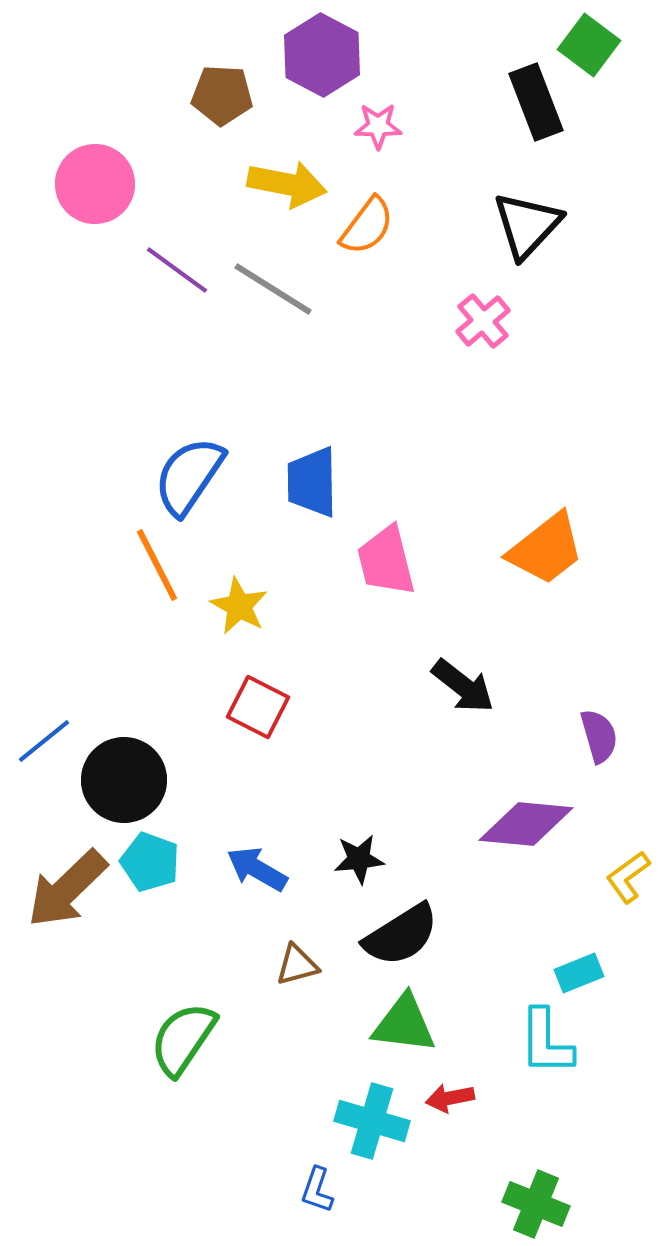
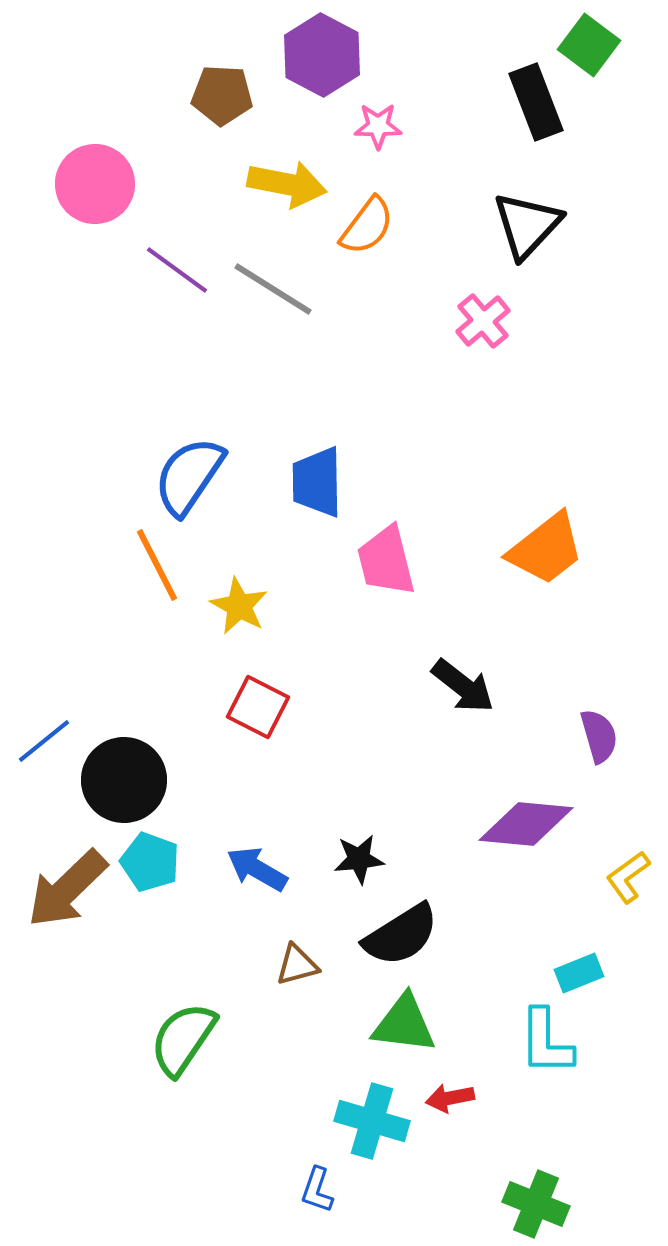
blue trapezoid: moved 5 px right
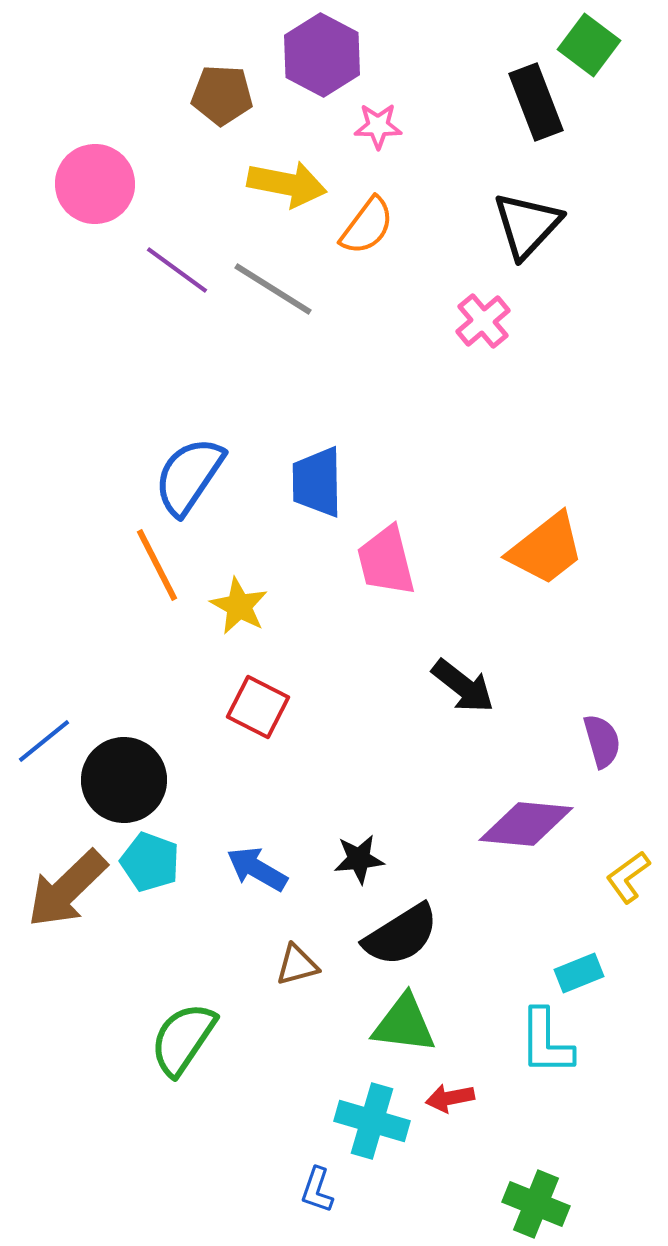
purple semicircle: moved 3 px right, 5 px down
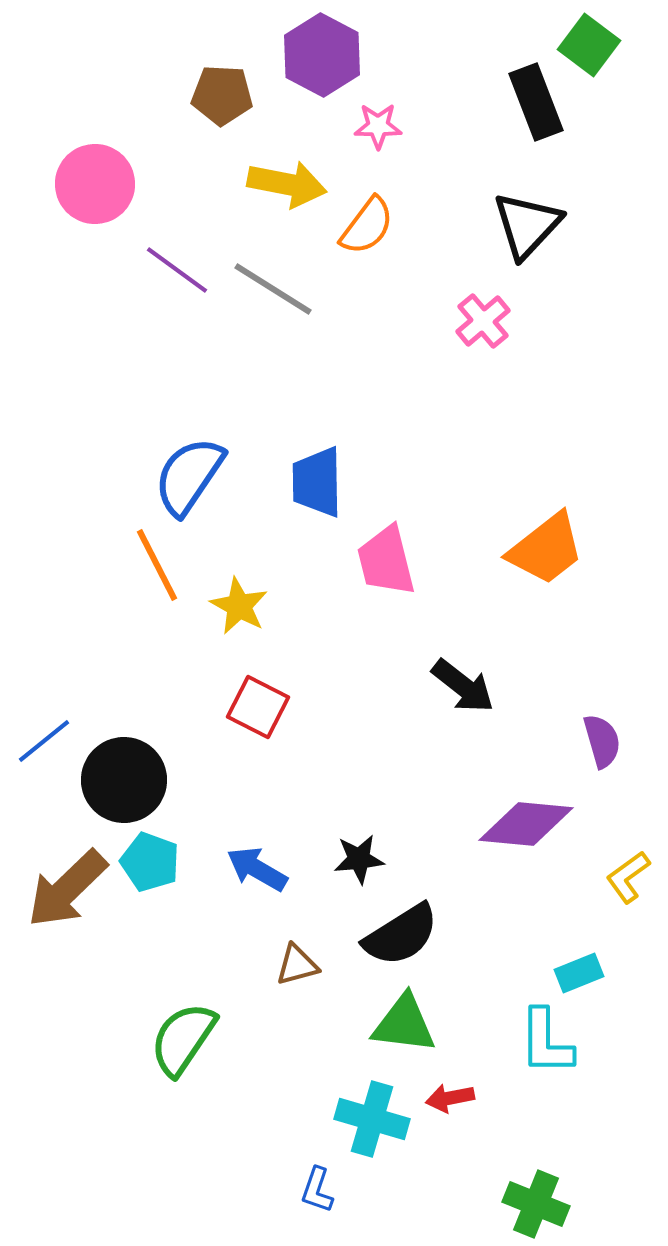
cyan cross: moved 2 px up
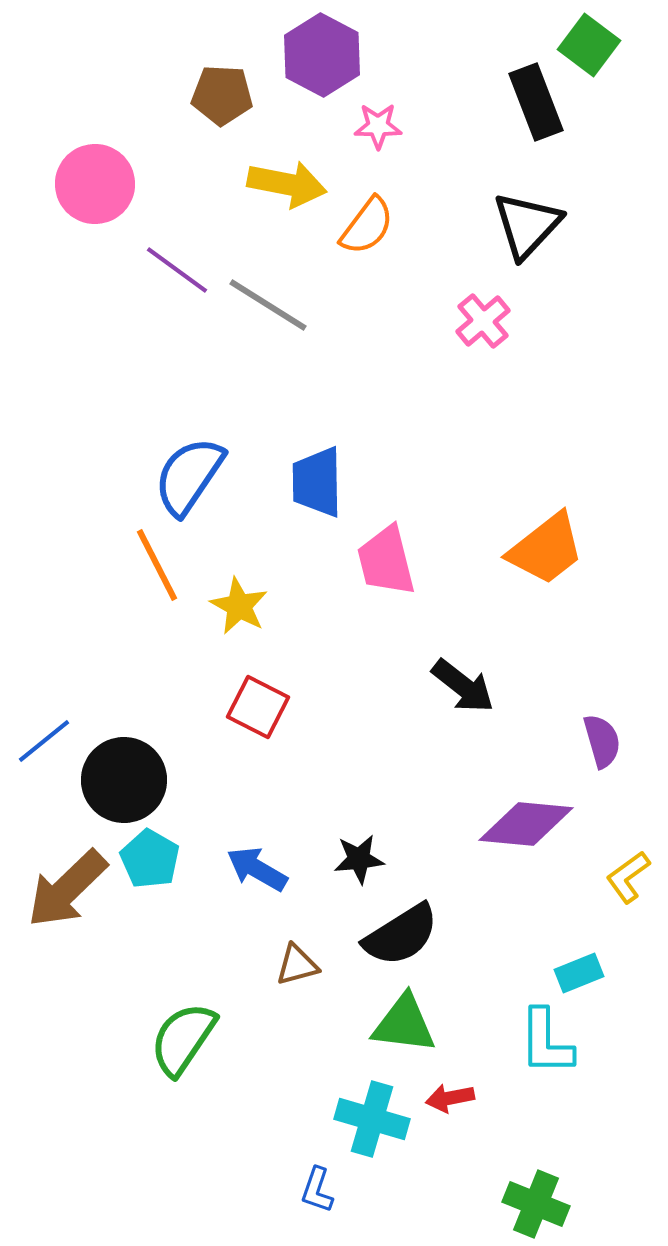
gray line: moved 5 px left, 16 px down
cyan pentagon: moved 3 px up; rotated 10 degrees clockwise
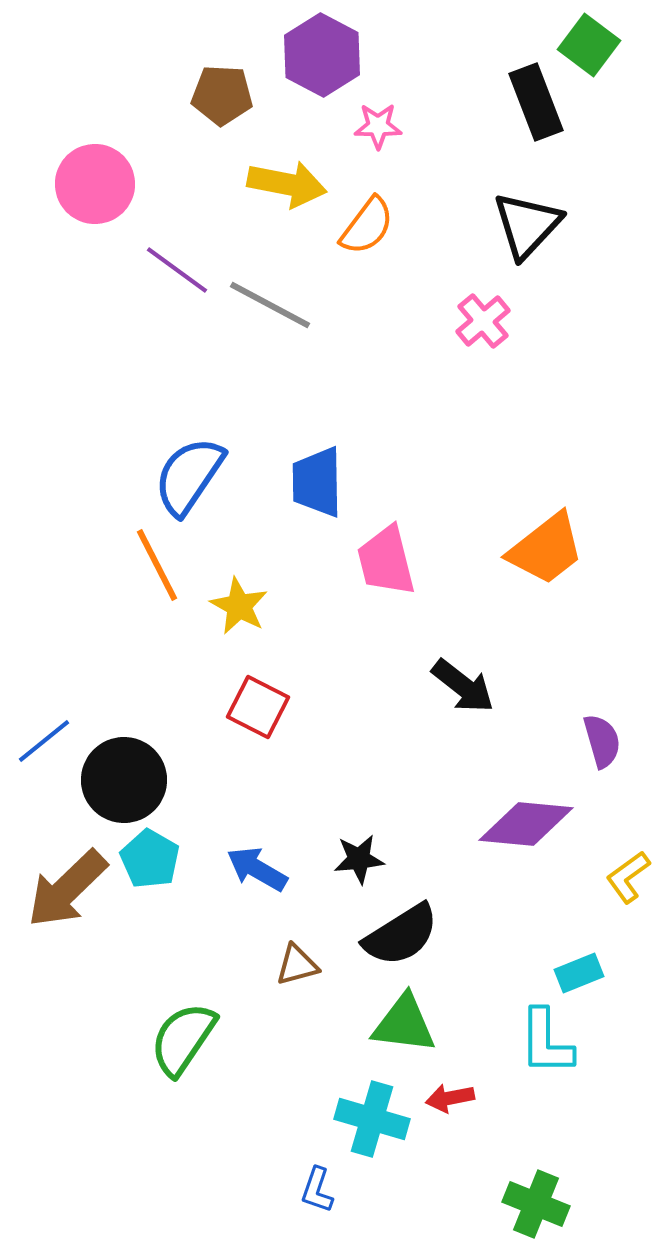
gray line: moved 2 px right; rotated 4 degrees counterclockwise
